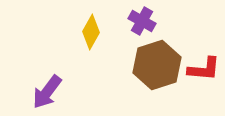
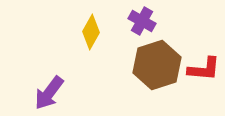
purple arrow: moved 2 px right, 1 px down
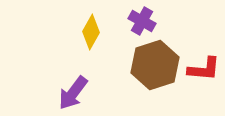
brown hexagon: moved 2 px left
purple arrow: moved 24 px right
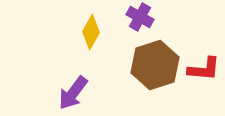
purple cross: moved 2 px left, 4 px up
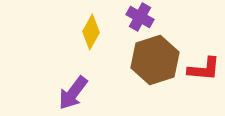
brown hexagon: moved 5 px up
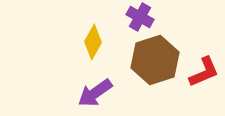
yellow diamond: moved 2 px right, 10 px down
red L-shape: moved 3 px down; rotated 28 degrees counterclockwise
purple arrow: moved 22 px right; rotated 18 degrees clockwise
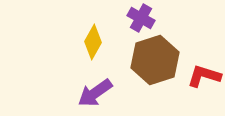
purple cross: moved 1 px right, 1 px down
red L-shape: moved 4 px down; rotated 140 degrees counterclockwise
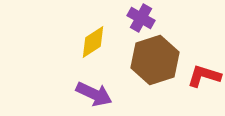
yellow diamond: rotated 28 degrees clockwise
purple arrow: moved 1 px left, 1 px down; rotated 120 degrees counterclockwise
